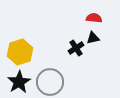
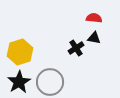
black triangle: moved 1 px right; rotated 24 degrees clockwise
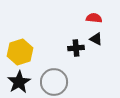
black triangle: moved 2 px right, 1 px down; rotated 16 degrees clockwise
black cross: rotated 28 degrees clockwise
gray circle: moved 4 px right
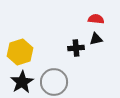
red semicircle: moved 2 px right, 1 px down
black triangle: rotated 40 degrees counterclockwise
black star: moved 3 px right
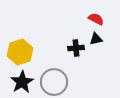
red semicircle: rotated 21 degrees clockwise
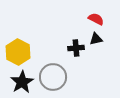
yellow hexagon: moved 2 px left; rotated 15 degrees counterclockwise
gray circle: moved 1 px left, 5 px up
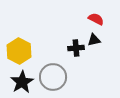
black triangle: moved 2 px left, 1 px down
yellow hexagon: moved 1 px right, 1 px up
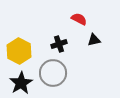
red semicircle: moved 17 px left
black cross: moved 17 px left, 4 px up; rotated 14 degrees counterclockwise
gray circle: moved 4 px up
black star: moved 1 px left, 1 px down
